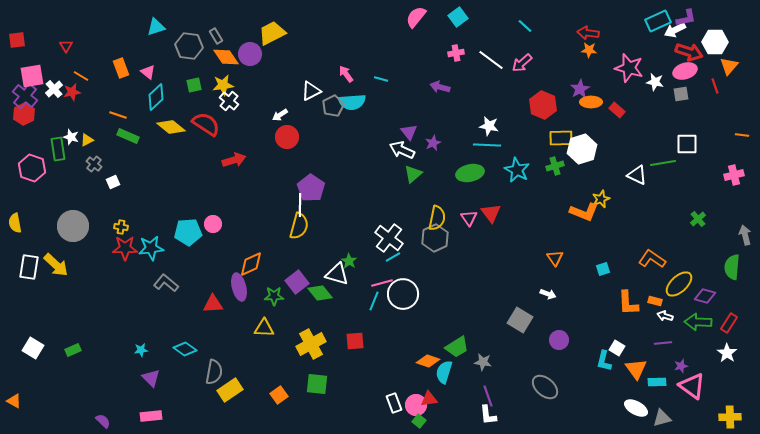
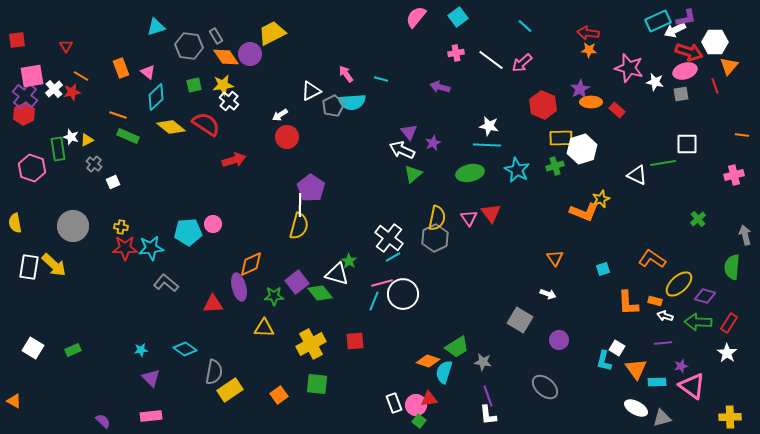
yellow arrow at (56, 265): moved 2 px left
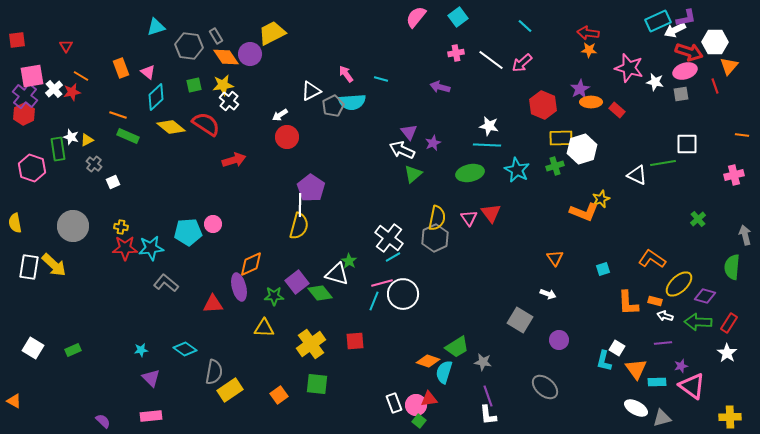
yellow cross at (311, 344): rotated 8 degrees counterclockwise
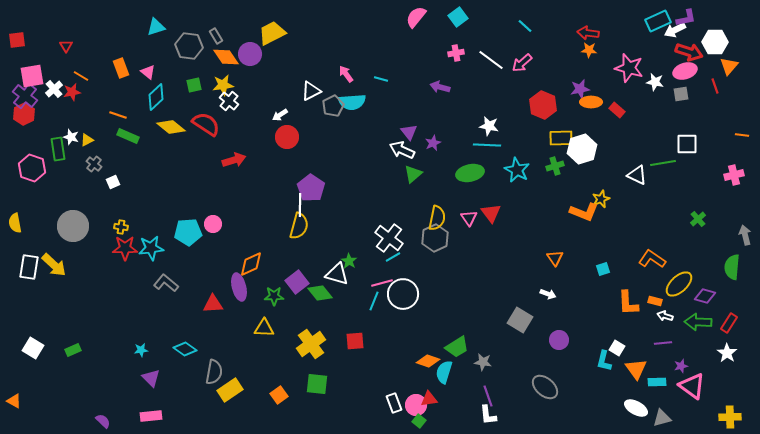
purple star at (580, 89): rotated 18 degrees clockwise
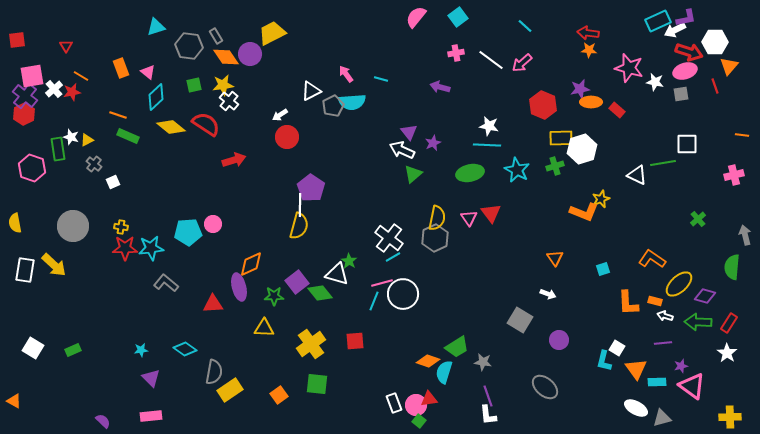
white rectangle at (29, 267): moved 4 px left, 3 px down
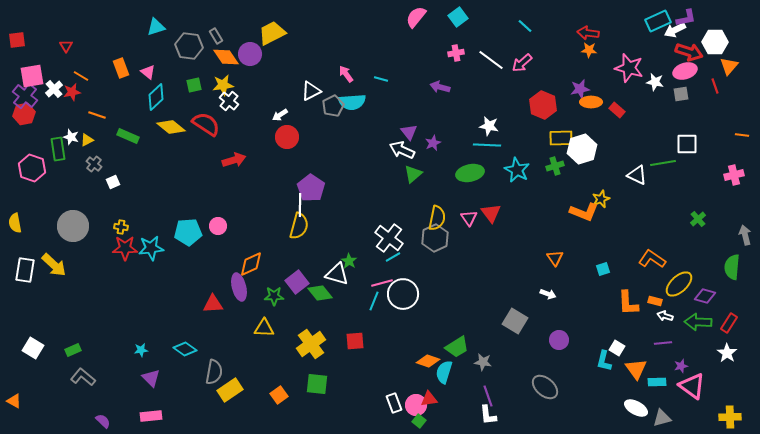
red hexagon at (24, 114): rotated 15 degrees clockwise
orange line at (118, 115): moved 21 px left
pink circle at (213, 224): moved 5 px right, 2 px down
gray L-shape at (166, 283): moved 83 px left, 94 px down
gray square at (520, 320): moved 5 px left, 1 px down
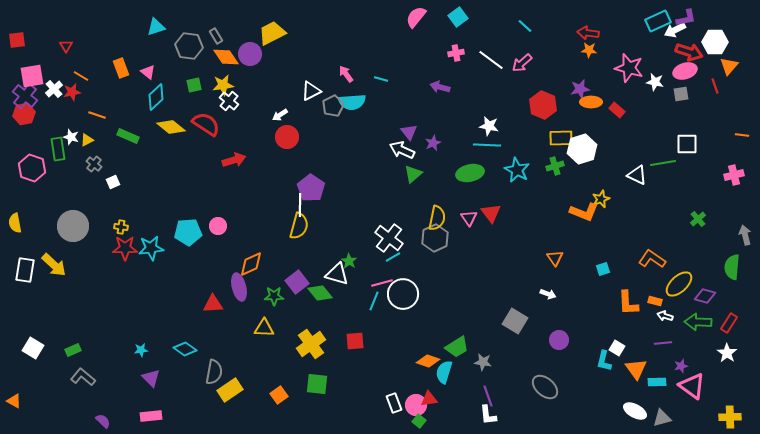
white ellipse at (636, 408): moved 1 px left, 3 px down
